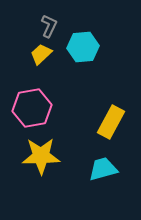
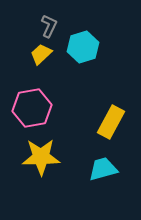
cyan hexagon: rotated 12 degrees counterclockwise
yellow star: moved 1 px down
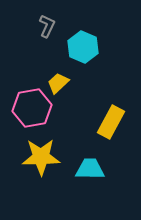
gray L-shape: moved 2 px left
cyan hexagon: rotated 20 degrees counterclockwise
yellow trapezoid: moved 17 px right, 29 px down
cyan trapezoid: moved 13 px left; rotated 16 degrees clockwise
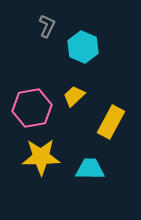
yellow trapezoid: moved 16 px right, 13 px down
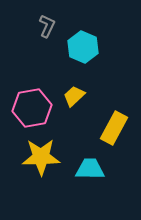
yellow rectangle: moved 3 px right, 6 px down
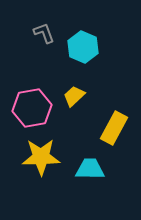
gray L-shape: moved 3 px left, 7 px down; rotated 45 degrees counterclockwise
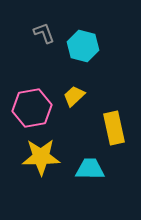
cyan hexagon: moved 1 px up; rotated 8 degrees counterclockwise
yellow rectangle: rotated 40 degrees counterclockwise
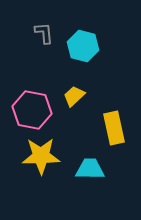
gray L-shape: rotated 15 degrees clockwise
pink hexagon: moved 2 px down; rotated 21 degrees clockwise
yellow star: moved 1 px up
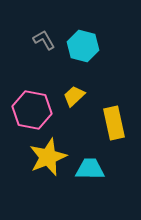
gray L-shape: moved 7 px down; rotated 25 degrees counterclockwise
yellow rectangle: moved 5 px up
yellow star: moved 7 px right, 1 px down; rotated 21 degrees counterclockwise
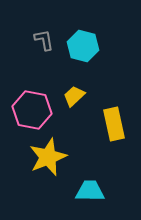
gray L-shape: rotated 20 degrees clockwise
yellow rectangle: moved 1 px down
cyan trapezoid: moved 22 px down
